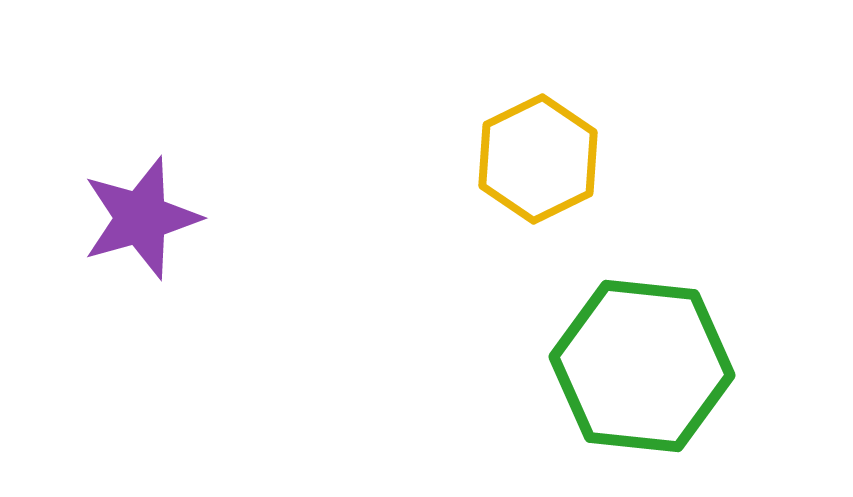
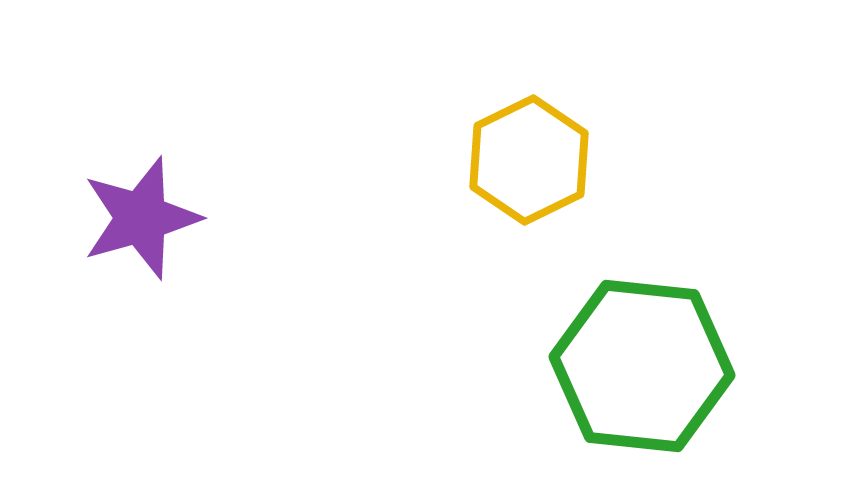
yellow hexagon: moved 9 px left, 1 px down
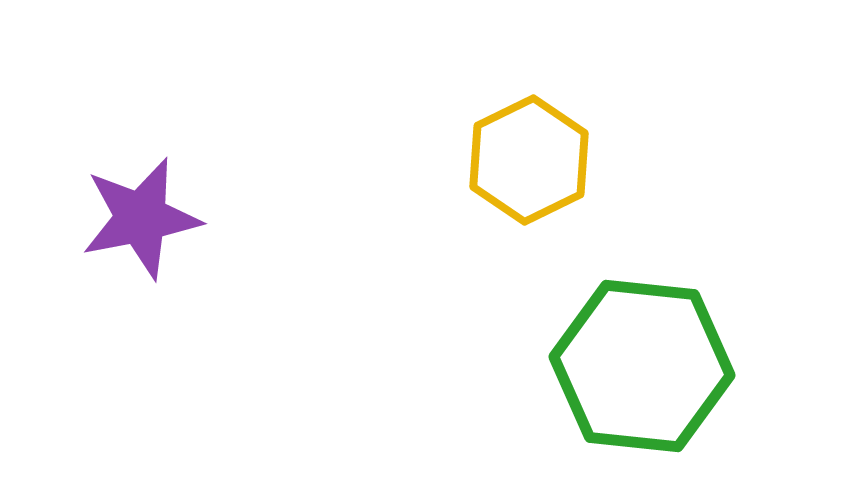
purple star: rotated 5 degrees clockwise
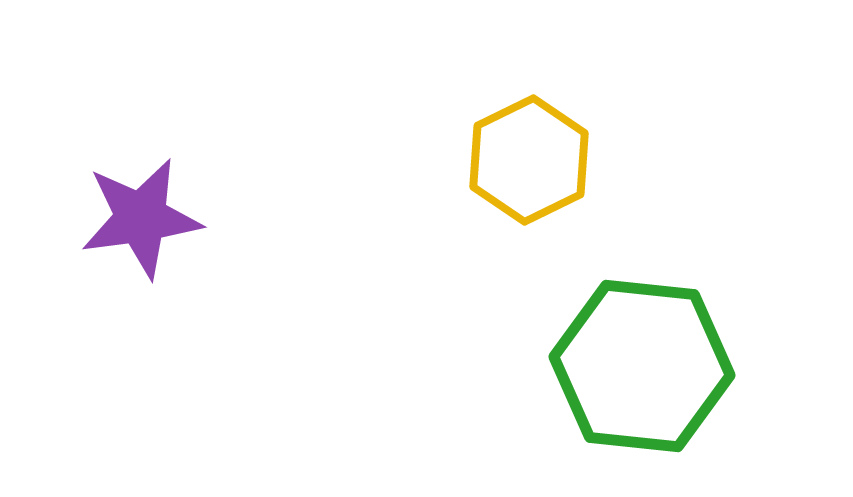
purple star: rotated 3 degrees clockwise
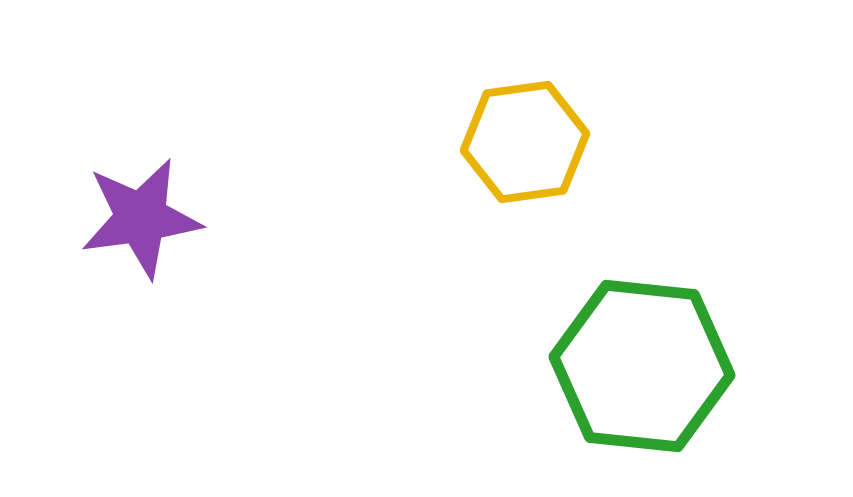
yellow hexagon: moved 4 px left, 18 px up; rotated 18 degrees clockwise
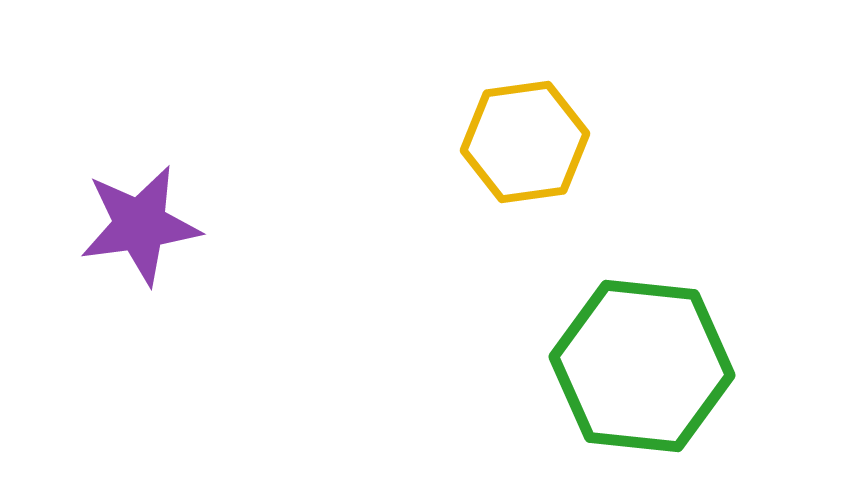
purple star: moved 1 px left, 7 px down
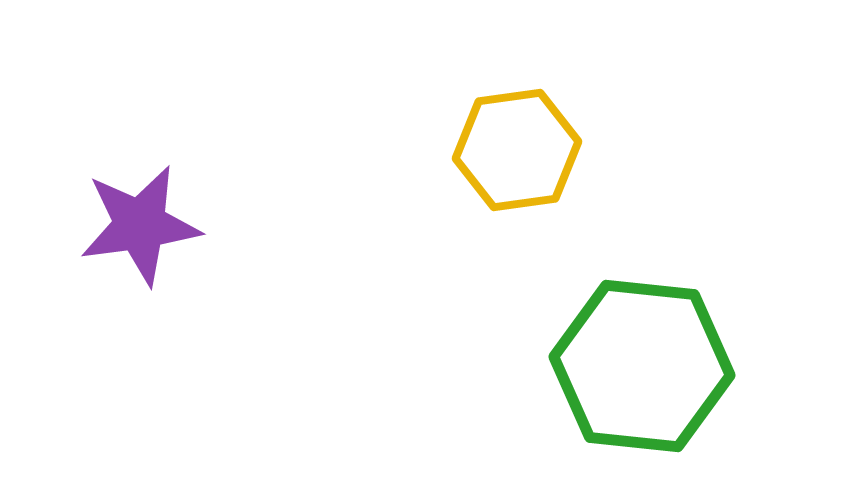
yellow hexagon: moved 8 px left, 8 px down
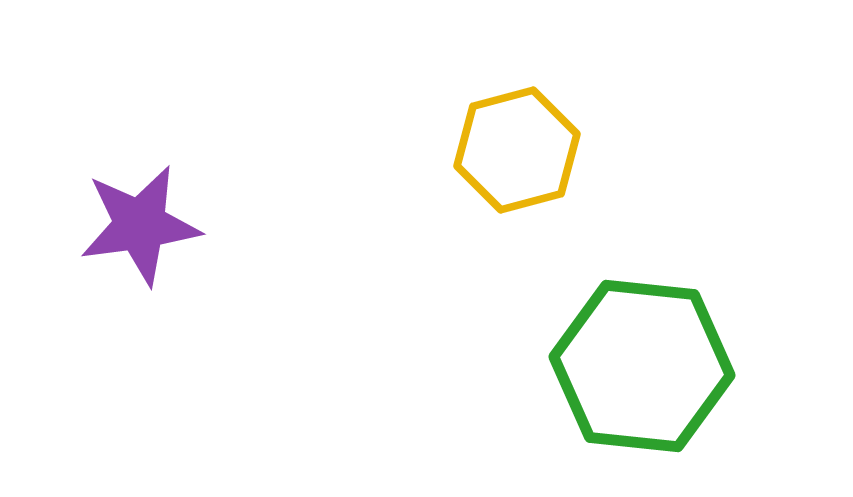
yellow hexagon: rotated 7 degrees counterclockwise
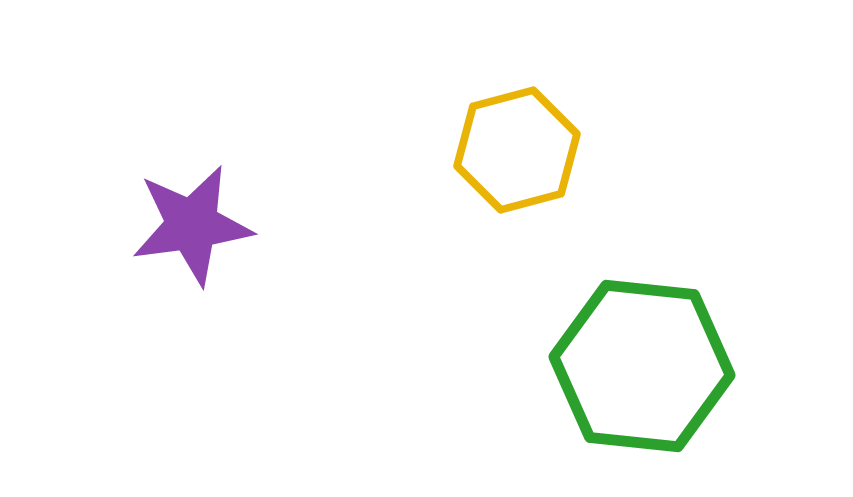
purple star: moved 52 px right
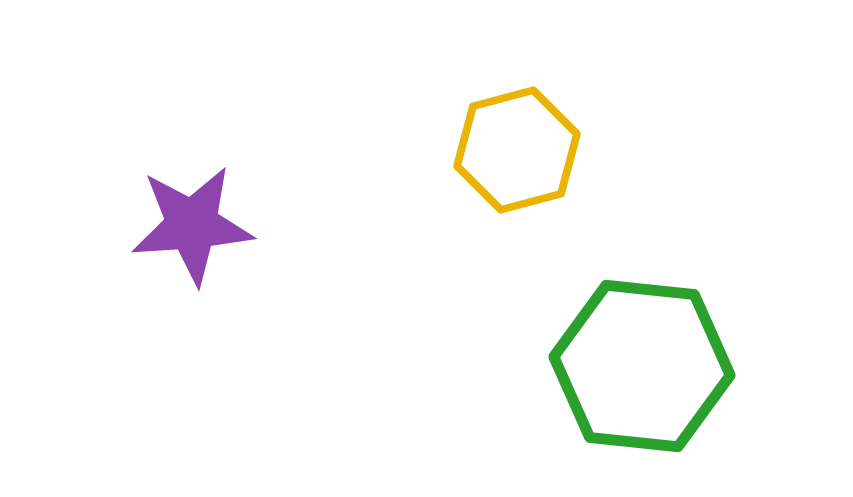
purple star: rotated 4 degrees clockwise
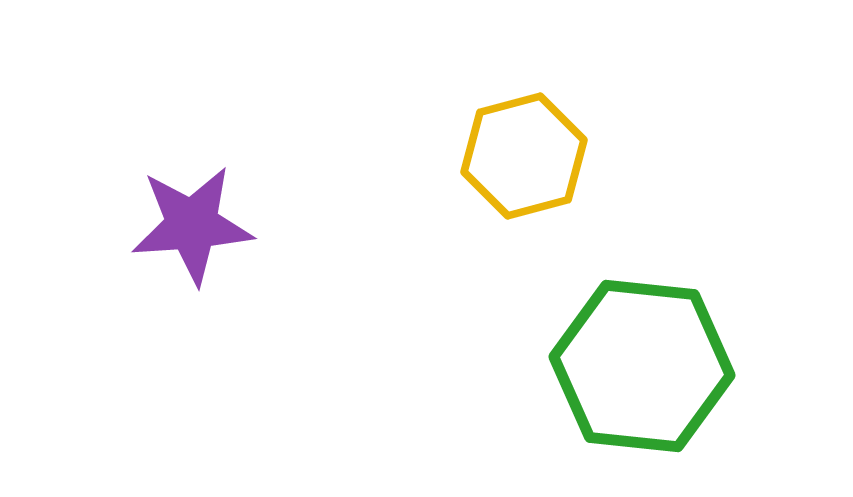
yellow hexagon: moved 7 px right, 6 px down
